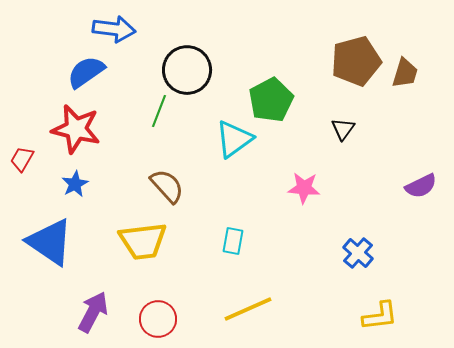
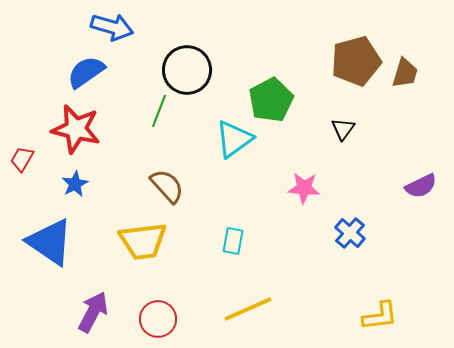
blue arrow: moved 2 px left, 2 px up; rotated 9 degrees clockwise
blue cross: moved 8 px left, 20 px up
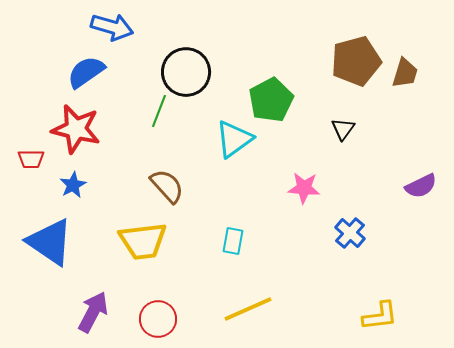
black circle: moved 1 px left, 2 px down
red trapezoid: moved 9 px right; rotated 120 degrees counterclockwise
blue star: moved 2 px left, 1 px down
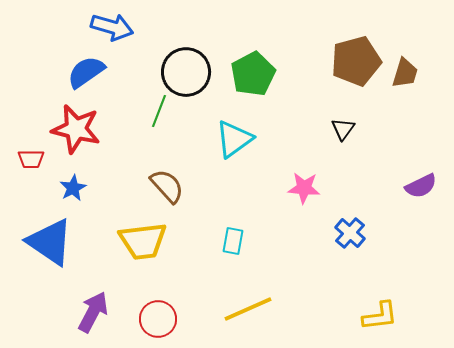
green pentagon: moved 18 px left, 26 px up
blue star: moved 3 px down
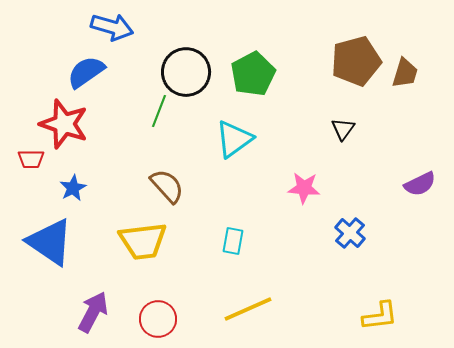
red star: moved 12 px left, 5 px up; rotated 6 degrees clockwise
purple semicircle: moved 1 px left, 2 px up
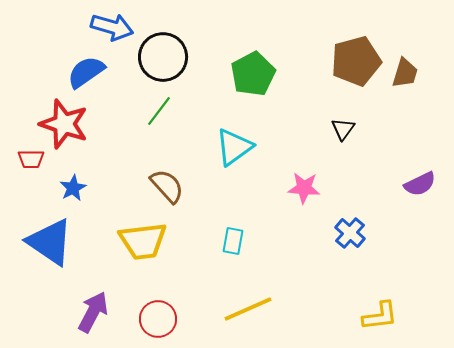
black circle: moved 23 px left, 15 px up
green line: rotated 16 degrees clockwise
cyan triangle: moved 8 px down
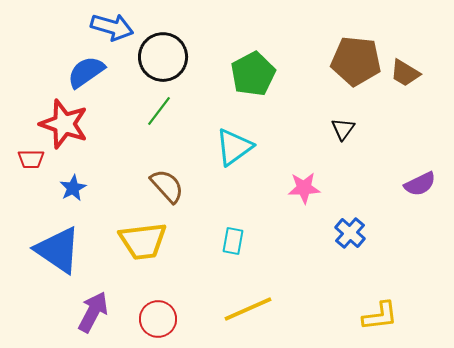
brown pentagon: rotated 21 degrees clockwise
brown trapezoid: rotated 104 degrees clockwise
pink star: rotated 8 degrees counterclockwise
blue triangle: moved 8 px right, 8 px down
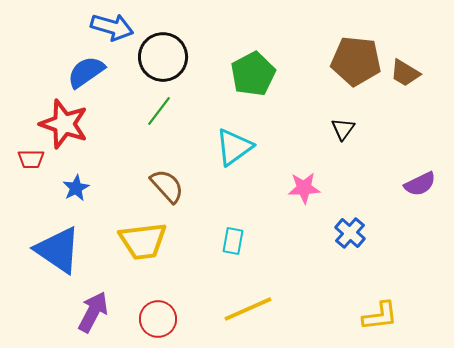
blue star: moved 3 px right
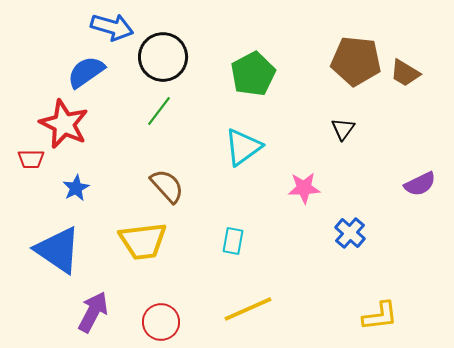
red star: rotated 6 degrees clockwise
cyan triangle: moved 9 px right
red circle: moved 3 px right, 3 px down
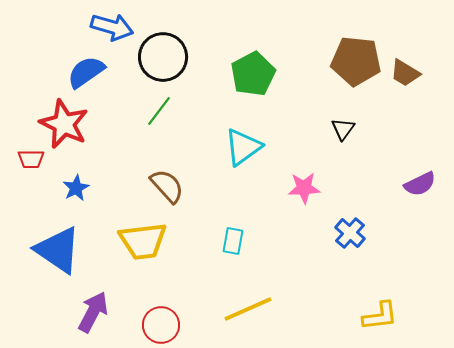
red circle: moved 3 px down
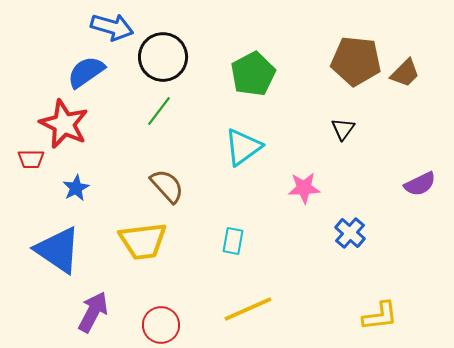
brown trapezoid: rotated 76 degrees counterclockwise
